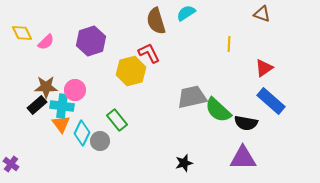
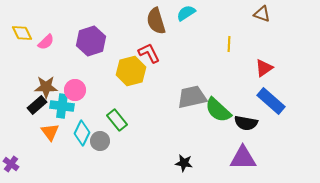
orange triangle: moved 11 px left, 8 px down
black star: rotated 24 degrees clockwise
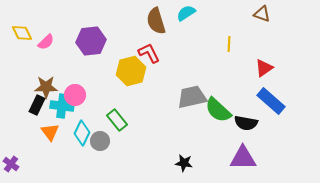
purple hexagon: rotated 12 degrees clockwise
pink circle: moved 5 px down
black rectangle: rotated 24 degrees counterclockwise
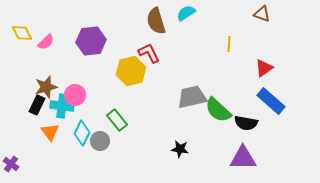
brown star: rotated 15 degrees counterclockwise
black star: moved 4 px left, 14 px up
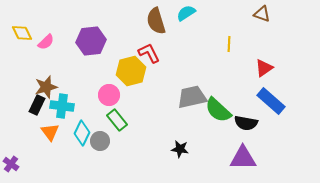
pink circle: moved 34 px right
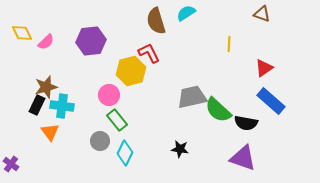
cyan diamond: moved 43 px right, 20 px down
purple triangle: rotated 20 degrees clockwise
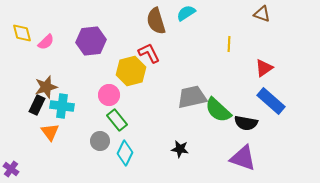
yellow diamond: rotated 10 degrees clockwise
purple cross: moved 5 px down
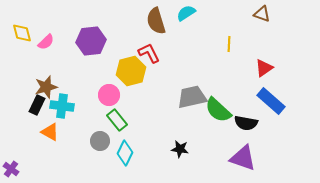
orange triangle: rotated 24 degrees counterclockwise
